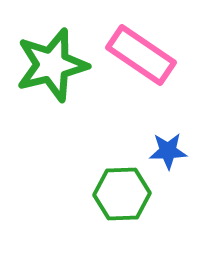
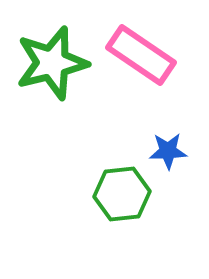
green star: moved 2 px up
green hexagon: rotated 4 degrees counterclockwise
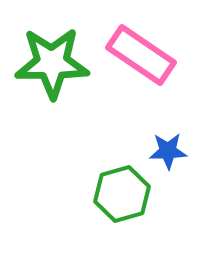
green star: rotated 14 degrees clockwise
green hexagon: rotated 10 degrees counterclockwise
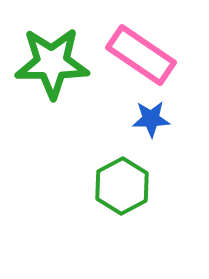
blue star: moved 17 px left, 32 px up
green hexagon: moved 8 px up; rotated 12 degrees counterclockwise
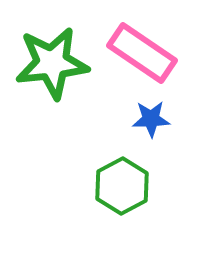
pink rectangle: moved 1 px right, 2 px up
green star: rotated 6 degrees counterclockwise
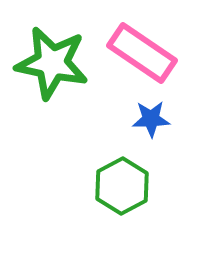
green star: rotated 18 degrees clockwise
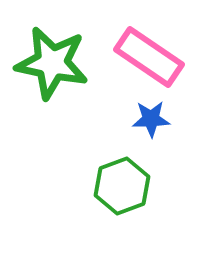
pink rectangle: moved 7 px right, 4 px down
green hexagon: rotated 8 degrees clockwise
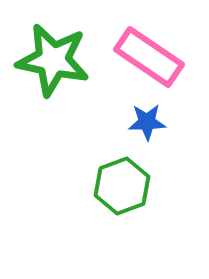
green star: moved 1 px right, 3 px up
blue star: moved 4 px left, 3 px down
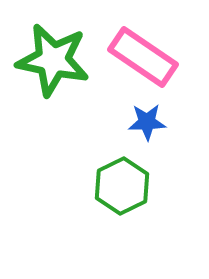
pink rectangle: moved 6 px left
green hexagon: rotated 6 degrees counterclockwise
